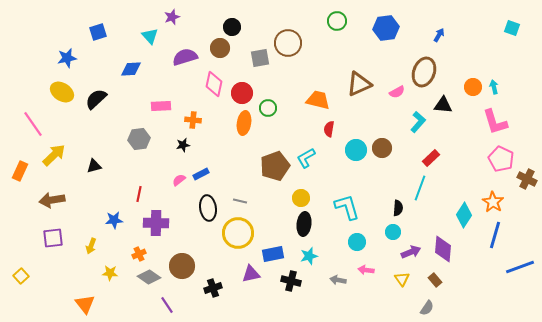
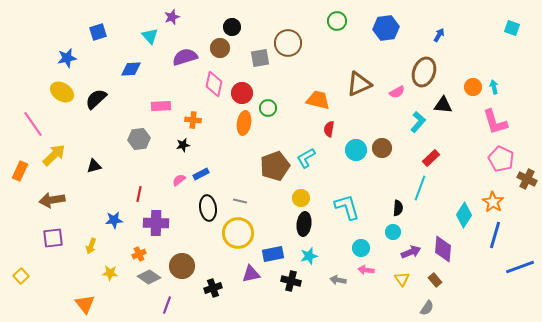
cyan circle at (357, 242): moved 4 px right, 6 px down
purple line at (167, 305): rotated 54 degrees clockwise
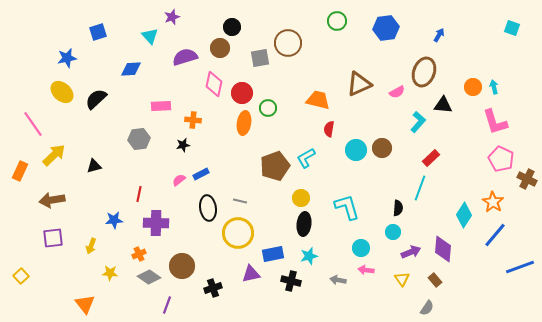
yellow ellipse at (62, 92): rotated 10 degrees clockwise
blue line at (495, 235): rotated 24 degrees clockwise
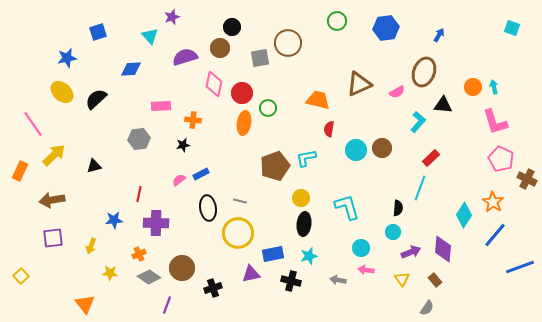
cyan L-shape at (306, 158): rotated 20 degrees clockwise
brown circle at (182, 266): moved 2 px down
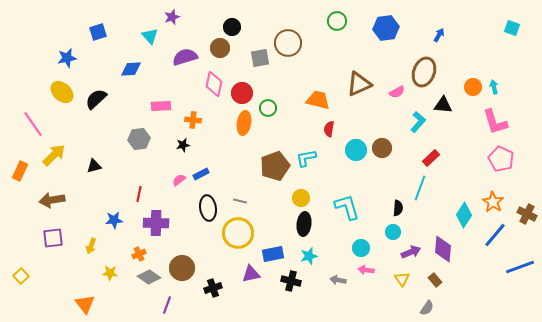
brown cross at (527, 179): moved 35 px down
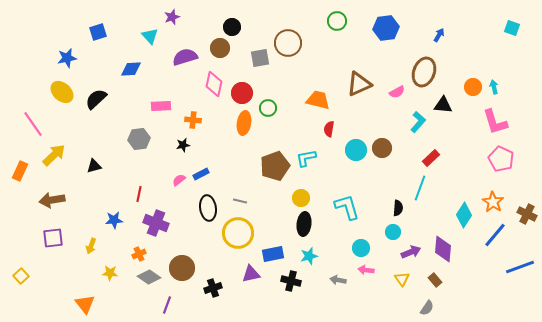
purple cross at (156, 223): rotated 20 degrees clockwise
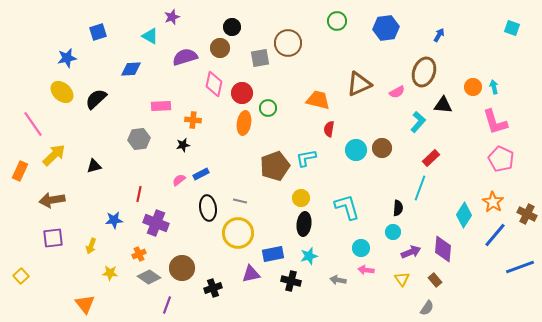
cyan triangle at (150, 36): rotated 18 degrees counterclockwise
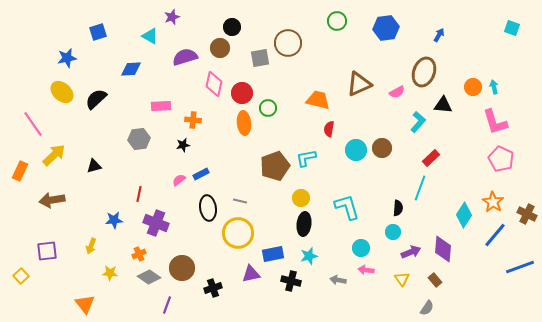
orange ellipse at (244, 123): rotated 15 degrees counterclockwise
purple square at (53, 238): moved 6 px left, 13 px down
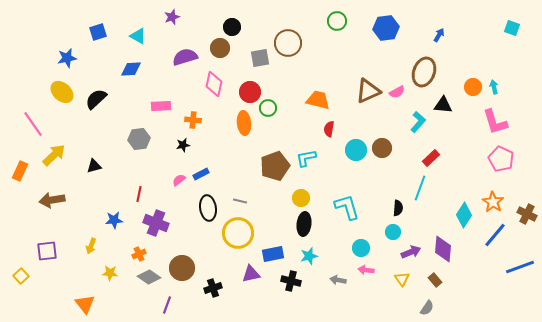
cyan triangle at (150, 36): moved 12 px left
brown triangle at (359, 84): moved 9 px right, 7 px down
red circle at (242, 93): moved 8 px right, 1 px up
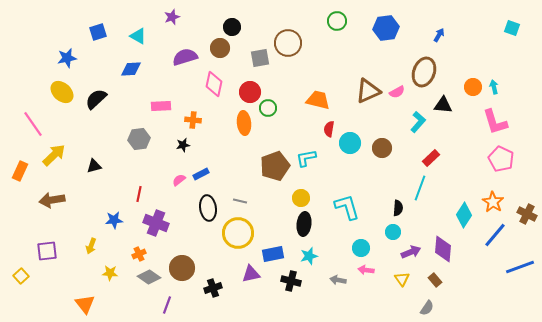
cyan circle at (356, 150): moved 6 px left, 7 px up
